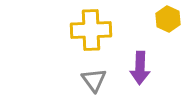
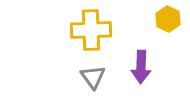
purple arrow: moved 1 px right, 1 px up
gray triangle: moved 1 px left, 3 px up
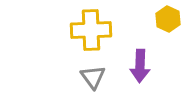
purple arrow: moved 1 px left, 1 px up
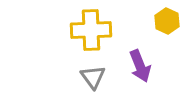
yellow hexagon: moved 1 px left, 2 px down
purple arrow: rotated 24 degrees counterclockwise
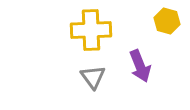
yellow hexagon: rotated 10 degrees counterclockwise
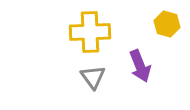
yellow hexagon: moved 3 px down
yellow cross: moved 1 px left, 2 px down
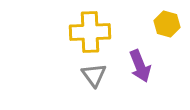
gray triangle: moved 1 px right, 2 px up
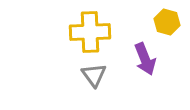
yellow hexagon: moved 2 px up
purple arrow: moved 5 px right, 7 px up
